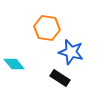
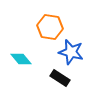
orange hexagon: moved 3 px right, 1 px up
cyan diamond: moved 7 px right, 5 px up
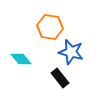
black rectangle: rotated 18 degrees clockwise
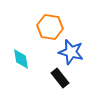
cyan diamond: rotated 30 degrees clockwise
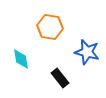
blue star: moved 16 px right
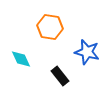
cyan diamond: rotated 15 degrees counterclockwise
black rectangle: moved 2 px up
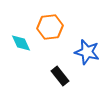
orange hexagon: rotated 15 degrees counterclockwise
cyan diamond: moved 16 px up
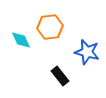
cyan diamond: moved 3 px up
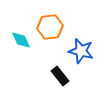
blue star: moved 6 px left, 1 px up
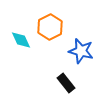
orange hexagon: rotated 20 degrees counterclockwise
black rectangle: moved 6 px right, 7 px down
